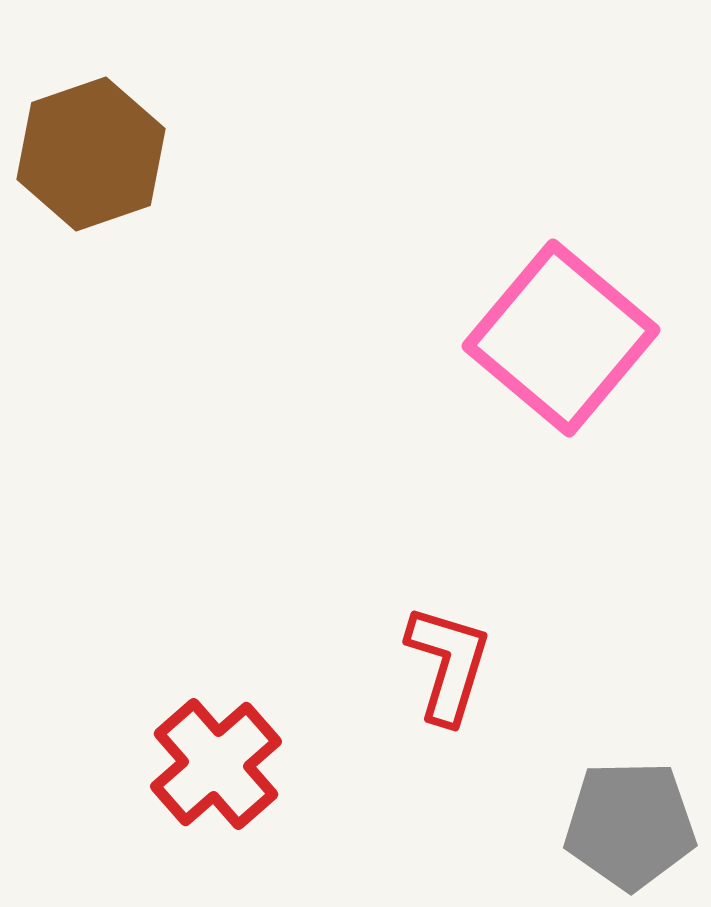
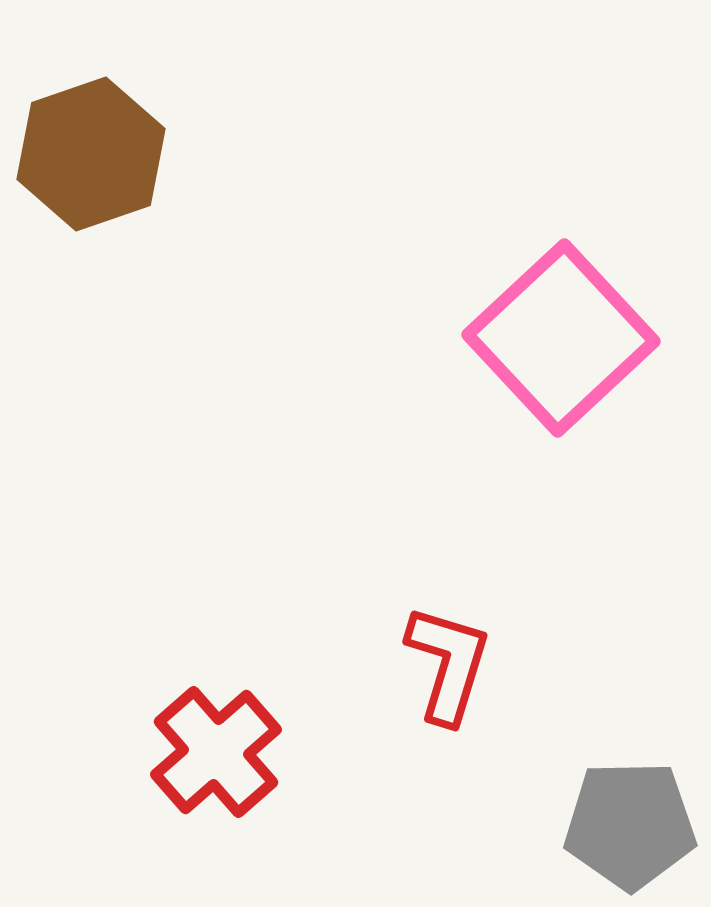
pink square: rotated 7 degrees clockwise
red cross: moved 12 px up
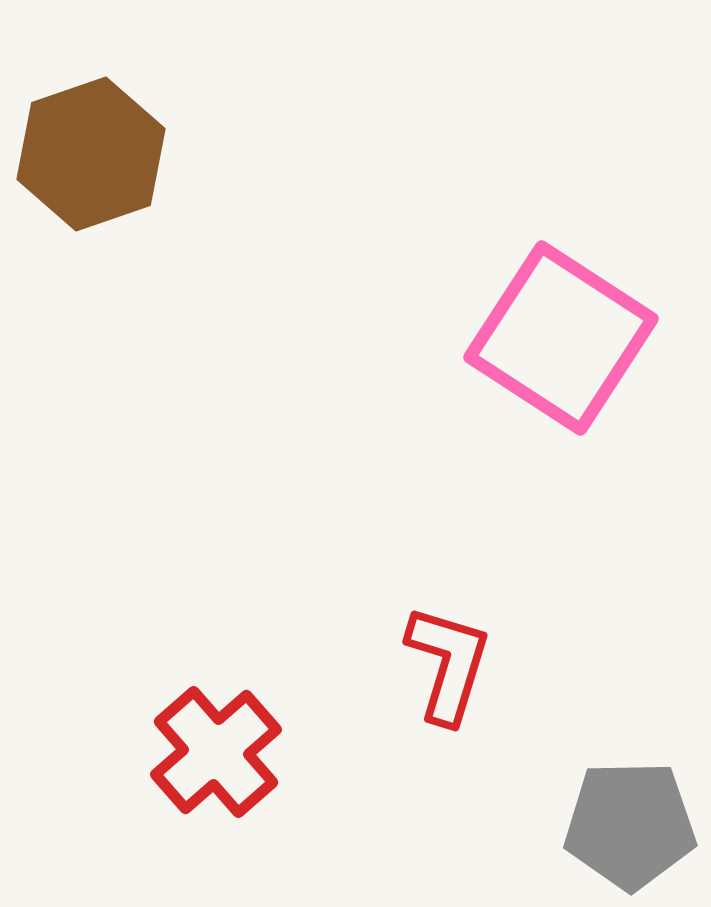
pink square: rotated 14 degrees counterclockwise
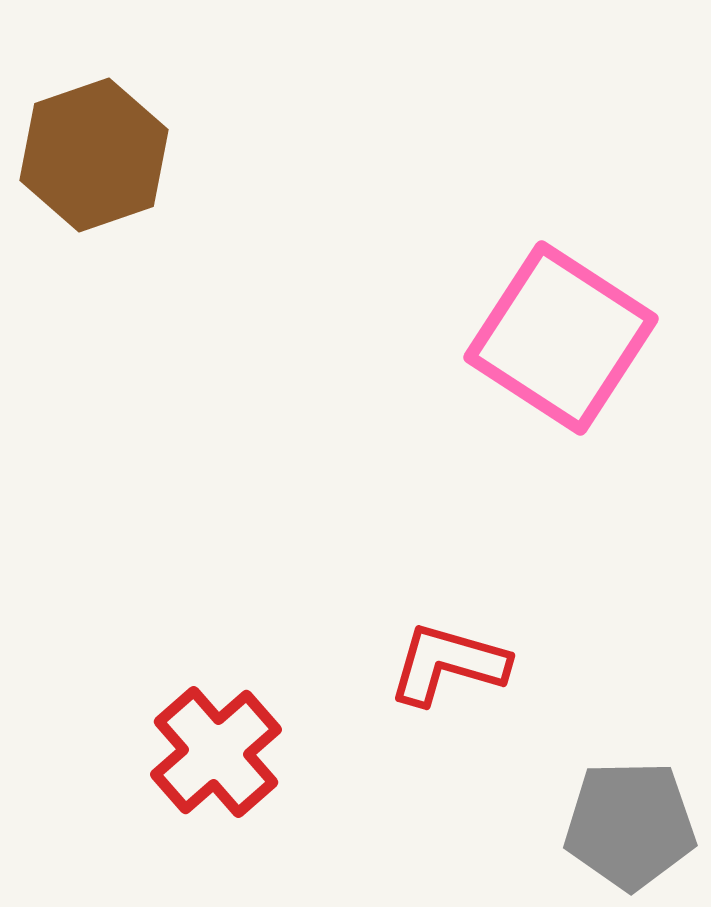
brown hexagon: moved 3 px right, 1 px down
red L-shape: rotated 91 degrees counterclockwise
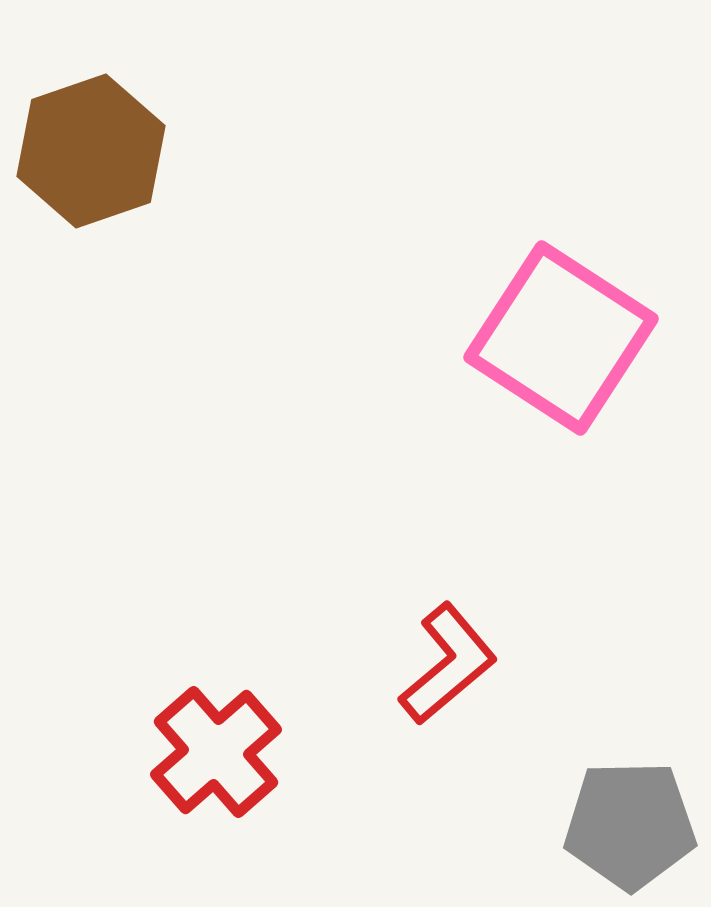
brown hexagon: moved 3 px left, 4 px up
red L-shape: rotated 124 degrees clockwise
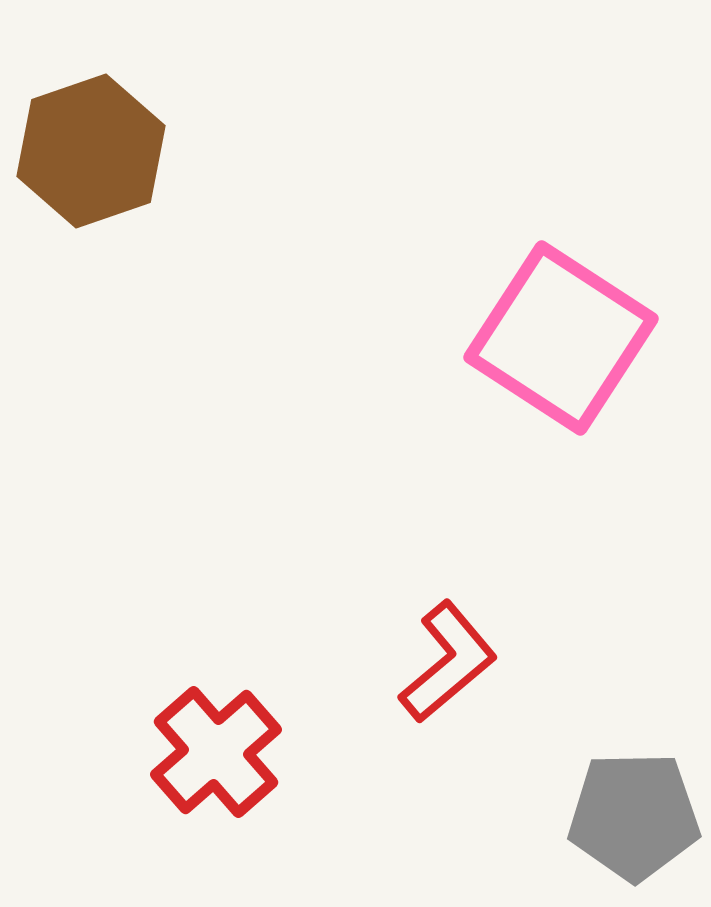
red L-shape: moved 2 px up
gray pentagon: moved 4 px right, 9 px up
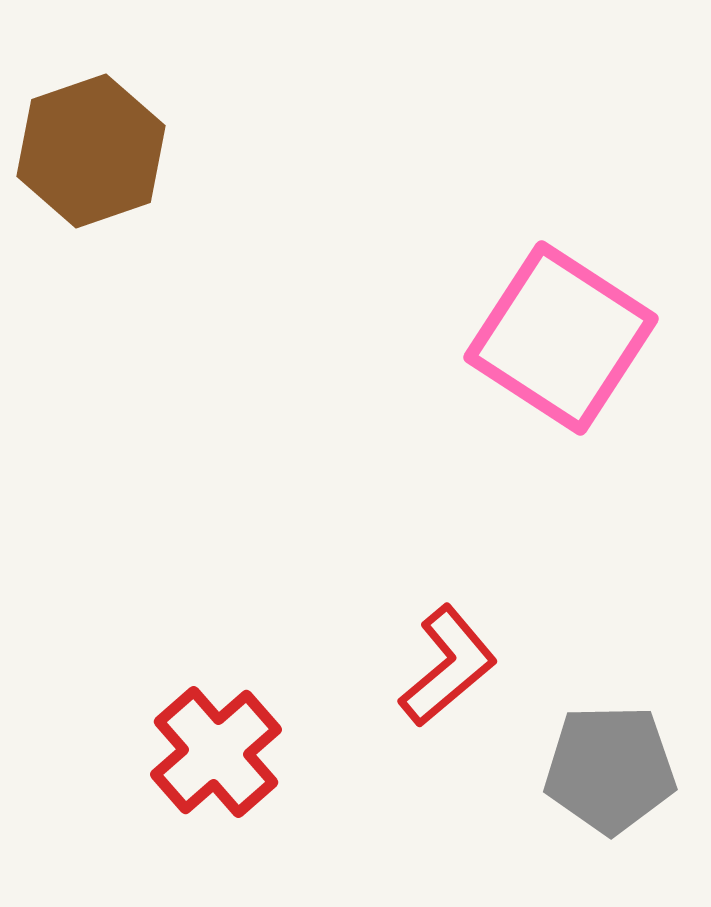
red L-shape: moved 4 px down
gray pentagon: moved 24 px left, 47 px up
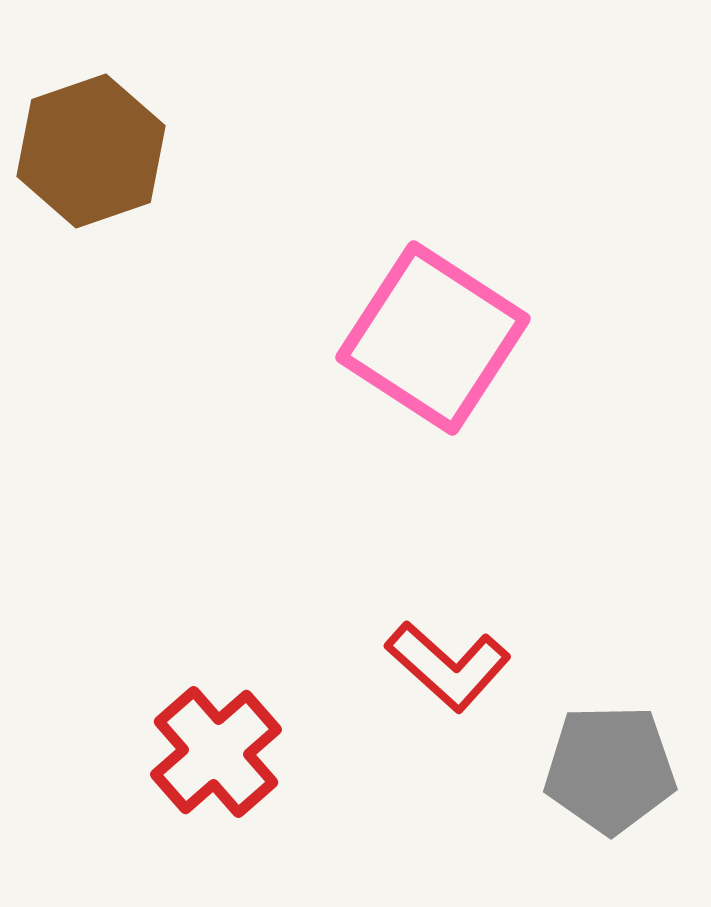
pink square: moved 128 px left
red L-shape: rotated 82 degrees clockwise
